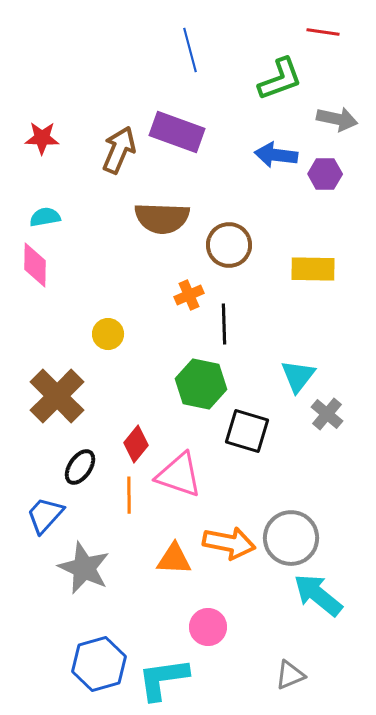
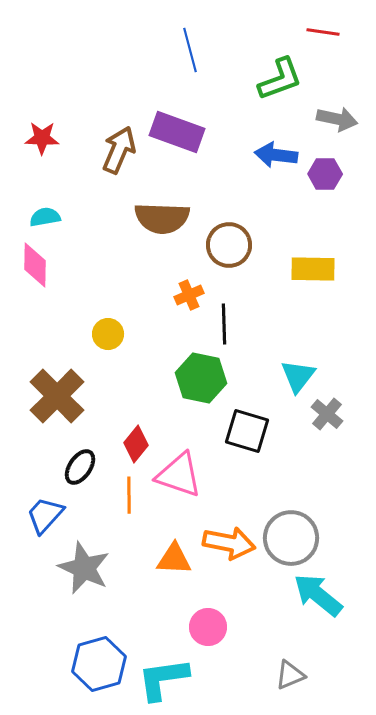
green hexagon: moved 6 px up
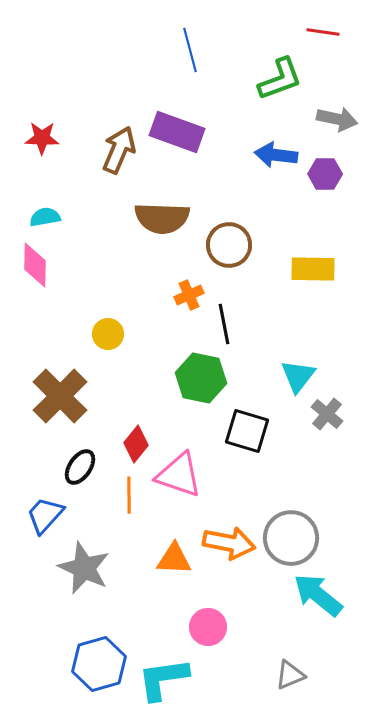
black line: rotated 9 degrees counterclockwise
brown cross: moved 3 px right
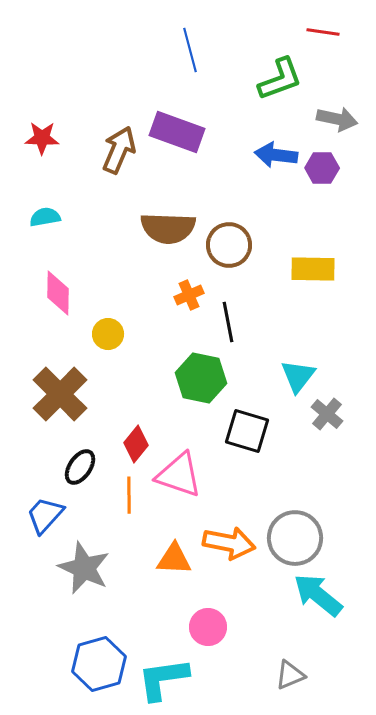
purple hexagon: moved 3 px left, 6 px up
brown semicircle: moved 6 px right, 10 px down
pink diamond: moved 23 px right, 28 px down
black line: moved 4 px right, 2 px up
brown cross: moved 2 px up
gray circle: moved 4 px right
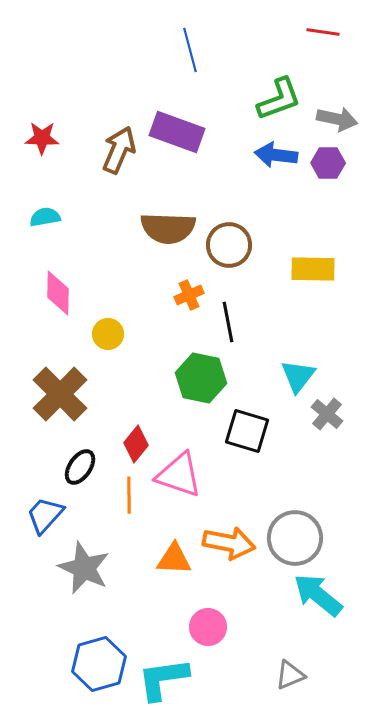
green L-shape: moved 1 px left, 20 px down
purple hexagon: moved 6 px right, 5 px up
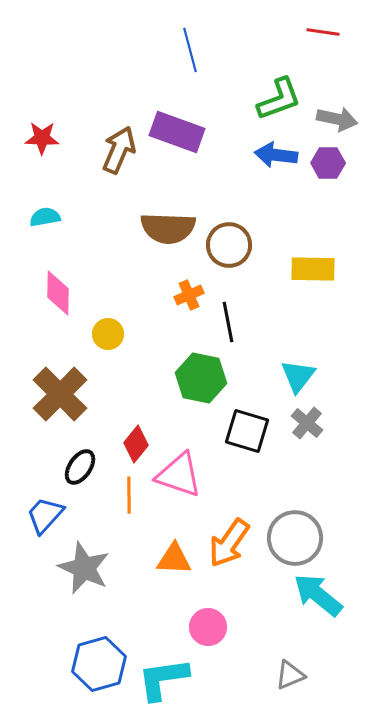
gray cross: moved 20 px left, 9 px down
orange arrow: rotated 114 degrees clockwise
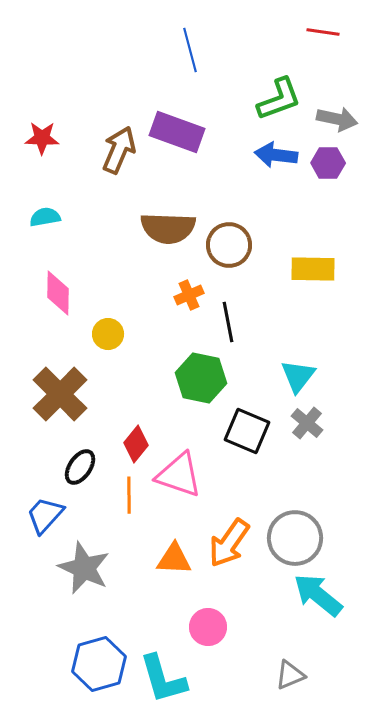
black square: rotated 6 degrees clockwise
cyan L-shape: rotated 98 degrees counterclockwise
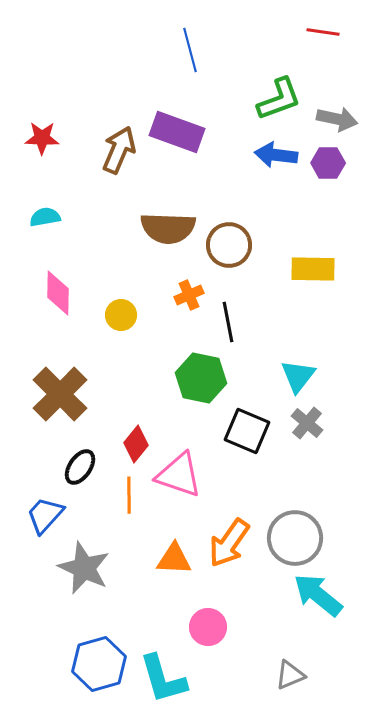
yellow circle: moved 13 px right, 19 px up
